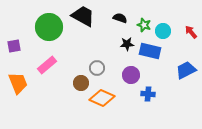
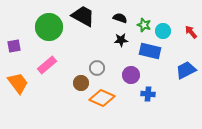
black star: moved 6 px left, 4 px up
orange trapezoid: rotated 15 degrees counterclockwise
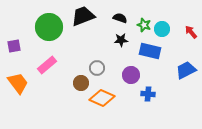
black trapezoid: rotated 50 degrees counterclockwise
cyan circle: moved 1 px left, 2 px up
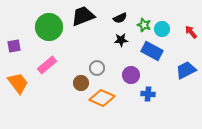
black semicircle: rotated 136 degrees clockwise
blue rectangle: moved 2 px right; rotated 15 degrees clockwise
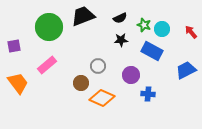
gray circle: moved 1 px right, 2 px up
